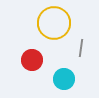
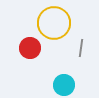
red circle: moved 2 px left, 12 px up
cyan circle: moved 6 px down
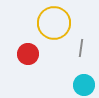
red circle: moved 2 px left, 6 px down
cyan circle: moved 20 px right
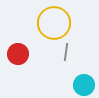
gray line: moved 15 px left, 4 px down
red circle: moved 10 px left
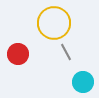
gray line: rotated 36 degrees counterclockwise
cyan circle: moved 1 px left, 3 px up
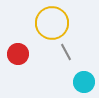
yellow circle: moved 2 px left
cyan circle: moved 1 px right
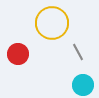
gray line: moved 12 px right
cyan circle: moved 1 px left, 3 px down
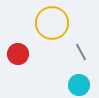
gray line: moved 3 px right
cyan circle: moved 4 px left
